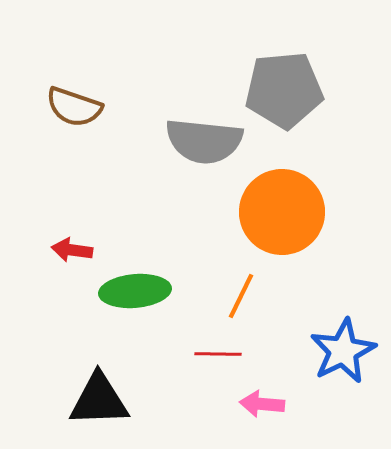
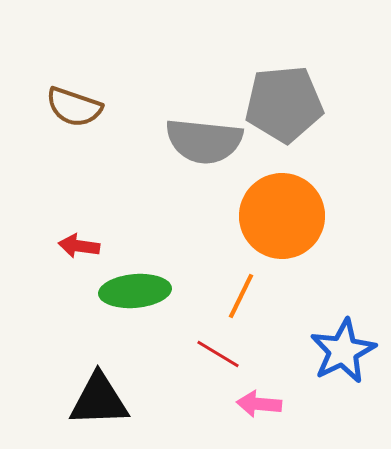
gray pentagon: moved 14 px down
orange circle: moved 4 px down
red arrow: moved 7 px right, 4 px up
red line: rotated 30 degrees clockwise
pink arrow: moved 3 px left
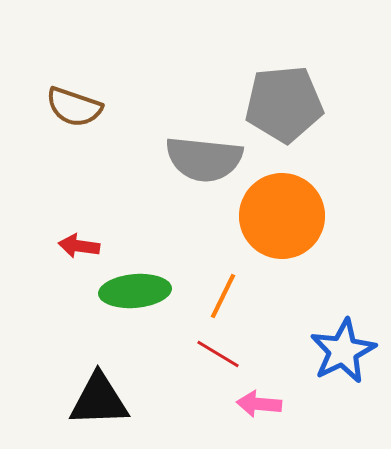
gray semicircle: moved 18 px down
orange line: moved 18 px left
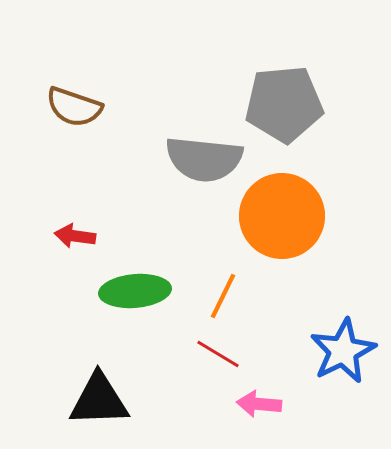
red arrow: moved 4 px left, 10 px up
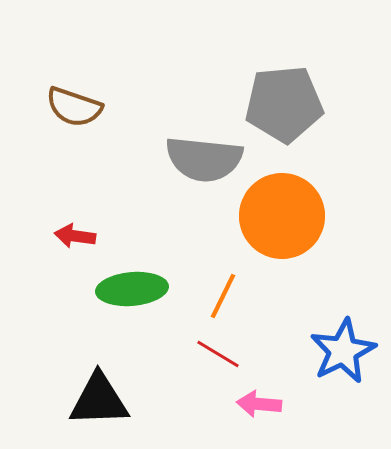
green ellipse: moved 3 px left, 2 px up
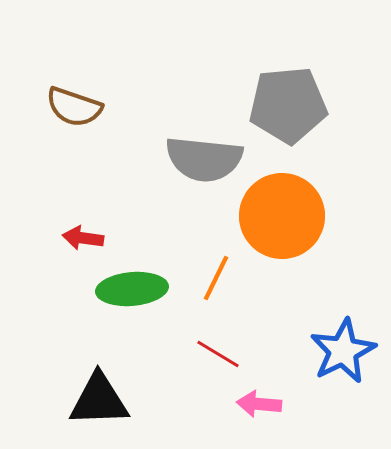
gray pentagon: moved 4 px right, 1 px down
red arrow: moved 8 px right, 2 px down
orange line: moved 7 px left, 18 px up
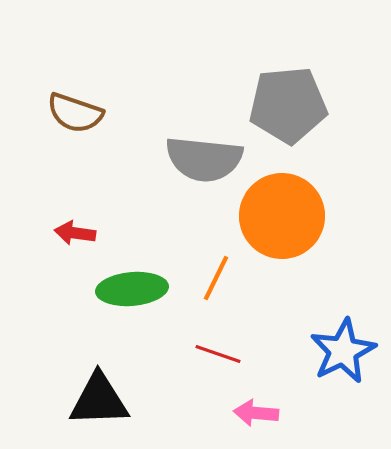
brown semicircle: moved 1 px right, 6 px down
red arrow: moved 8 px left, 5 px up
red line: rotated 12 degrees counterclockwise
pink arrow: moved 3 px left, 9 px down
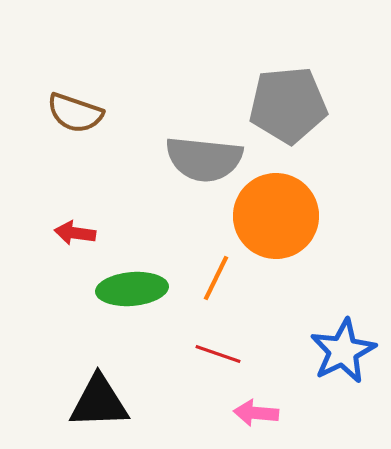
orange circle: moved 6 px left
black triangle: moved 2 px down
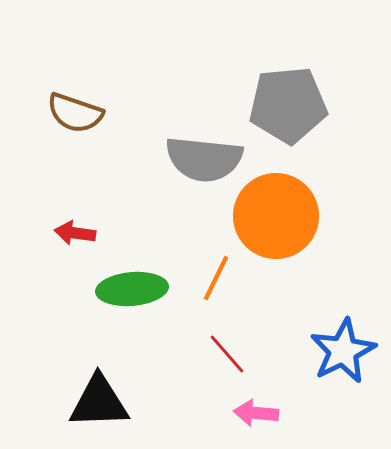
red line: moved 9 px right; rotated 30 degrees clockwise
